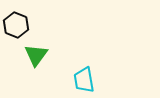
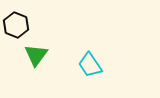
cyan trapezoid: moved 6 px right, 15 px up; rotated 24 degrees counterclockwise
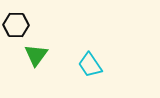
black hexagon: rotated 20 degrees counterclockwise
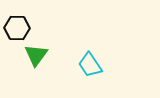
black hexagon: moved 1 px right, 3 px down
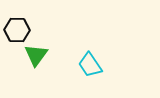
black hexagon: moved 2 px down
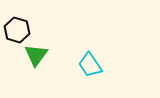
black hexagon: rotated 15 degrees clockwise
